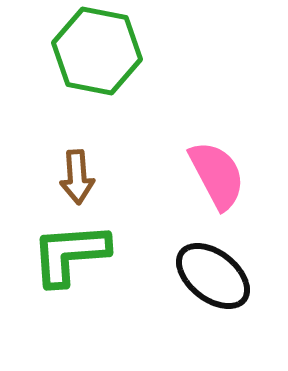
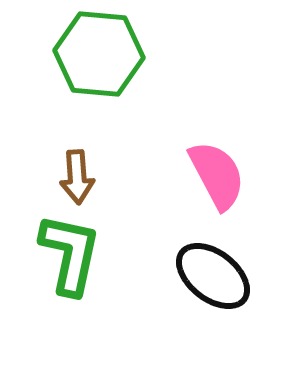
green hexagon: moved 2 px right, 3 px down; rotated 6 degrees counterclockwise
green L-shape: rotated 106 degrees clockwise
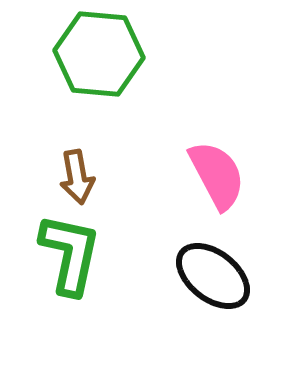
brown arrow: rotated 6 degrees counterclockwise
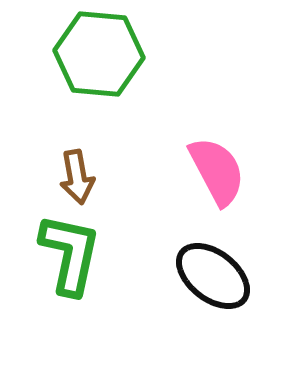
pink semicircle: moved 4 px up
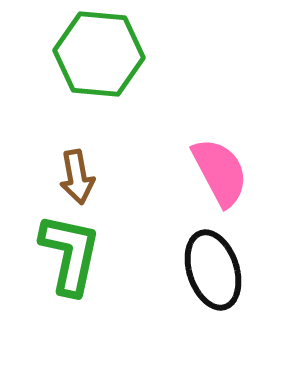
pink semicircle: moved 3 px right, 1 px down
black ellipse: moved 6 px up; rotated 34 degrees clockwise
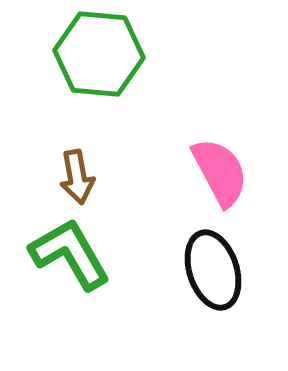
green L-shape: rotated 42 degrees counterclockwise
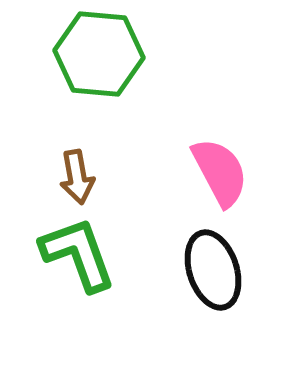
green L-shape: moved 8 px right; rotated 10 degrees clockwise
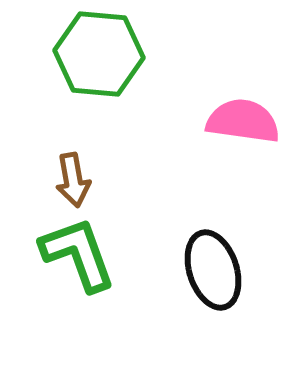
pink semicircle: moved 23 px right, 51 px up; rotated 54 degrees counterclockwise
brown arrow: moved 4 px left, 3 px down
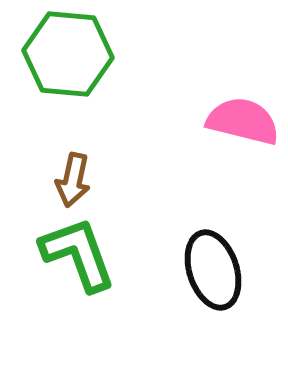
green hexagon: moved 31 px left
pink semicircle: rotated 6 degrees clockwise
brown arrow: rotated 22 degrees clockwise
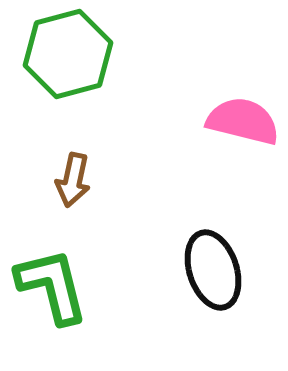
green hexagon: rotated 20 degrees counterclockwise
green L-shape: moved 26 px left, 32 px down; rotated 6 degrees clockwise
